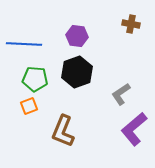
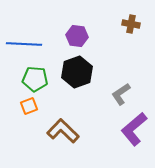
brown L-shape: rotated 112 degrees clockwise
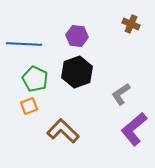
brown cross: rotated 12 degrees clockwise
green pentagon: rotated 20 degrees clockwise
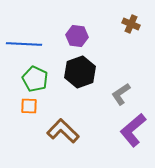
black hexagon: moved 3 px right
orange square: rotated 24 degrees clockwise
purple L-shape: moved 1 px left, 1 px down
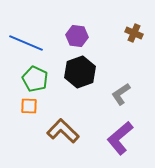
brown cross: moved 3 px right, 9 px down
blue line: moved 2 px right, 1 px up; rotated 20 degrees clockwise
purple L-shape: moved 13 px left, 8 px down
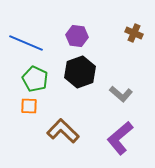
gray L-shape: rotated 105 degrees counterclockwise
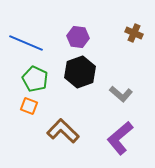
purple hexagon: moved 1 px right, 1 px down
orange square: rotated 18 degrees clockwise
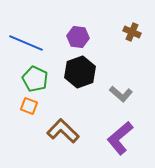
brown cross: moved 2 px left, 1 px up
